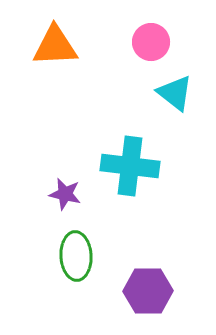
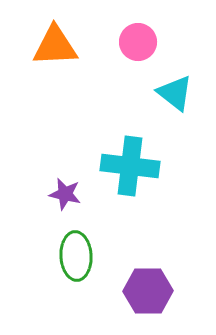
pink circle: moved 13 px left
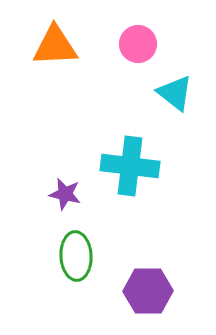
pink circle: moved 2 px down
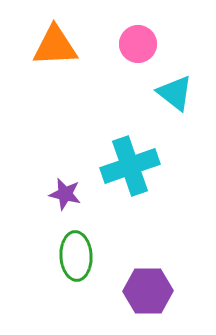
cyan cross: rotated 26 degrees counterclockwise
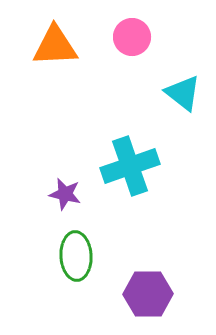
pink circle: moved 6 px left, 7 px up
cyan triangle: moved 8 px right
purple hexagon: moved 3 px down
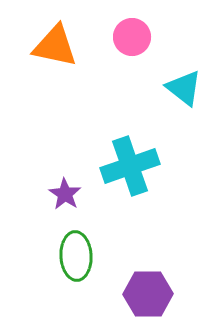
orange triangle: rotated 15 degrees clockwise
cyan triangle: moved 1 px right, 5 px up
purple star: rotated 20 degrees clockwise
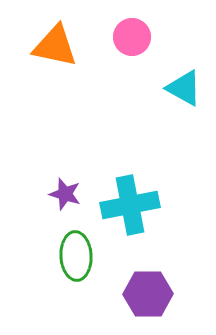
cyan triangle: rotated 9 degrees counterclockwise
cyan cross: moved 39 px down; rotated 8 degrees clockwise
purple star: rotated 16 degrees counterclockwise
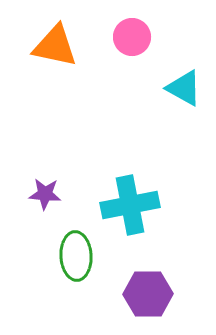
purple star: moved 20 px left; rotated 12 degrees counterclockwise
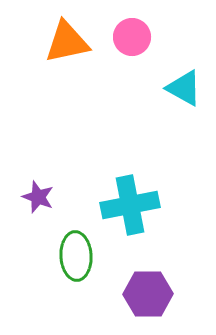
orange triangle: moved 12 px right, 4 px up; rotated 24 degrees counterclockwise
purple star: moved 7 px left, 3 px down; rotated 16 degrees clockwise
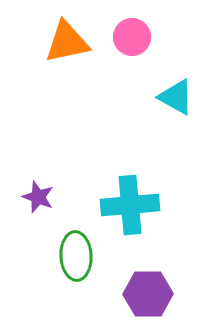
cyan triangle: moved 8 px left, 9 px down
cyan cross: rotated 6 degrees clockwise
